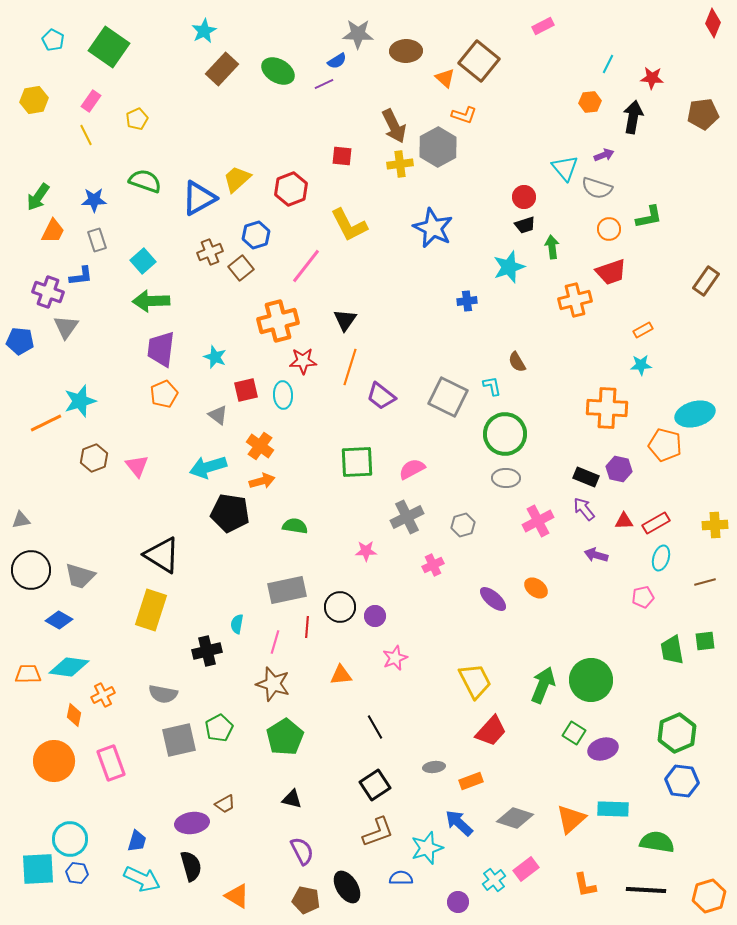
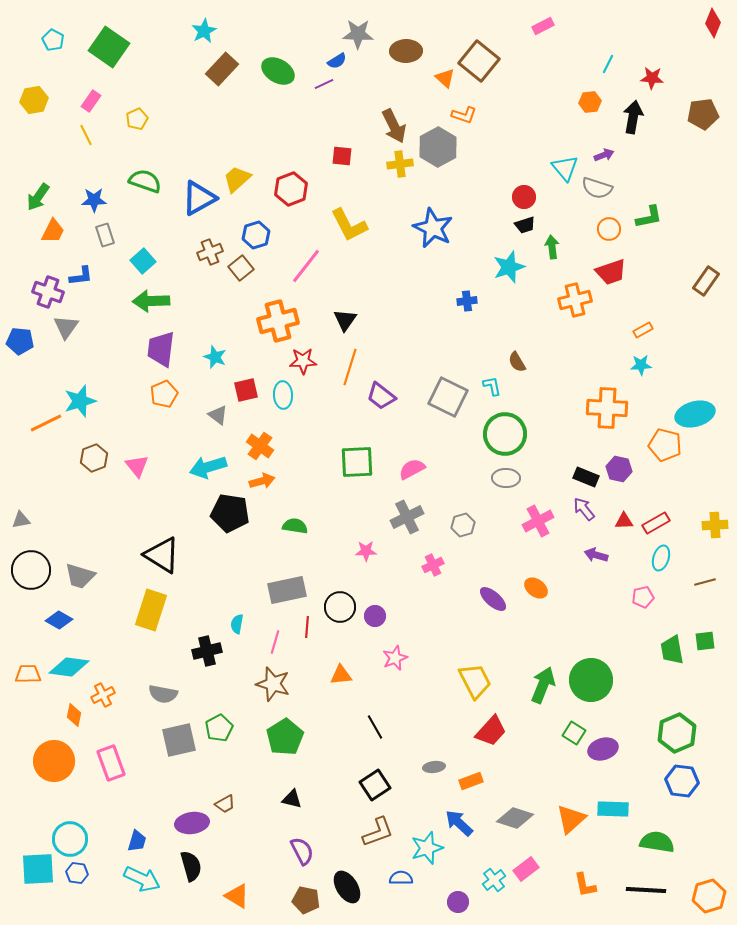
gray rectangle at (97, 240): moved 8 px right, 5 px up
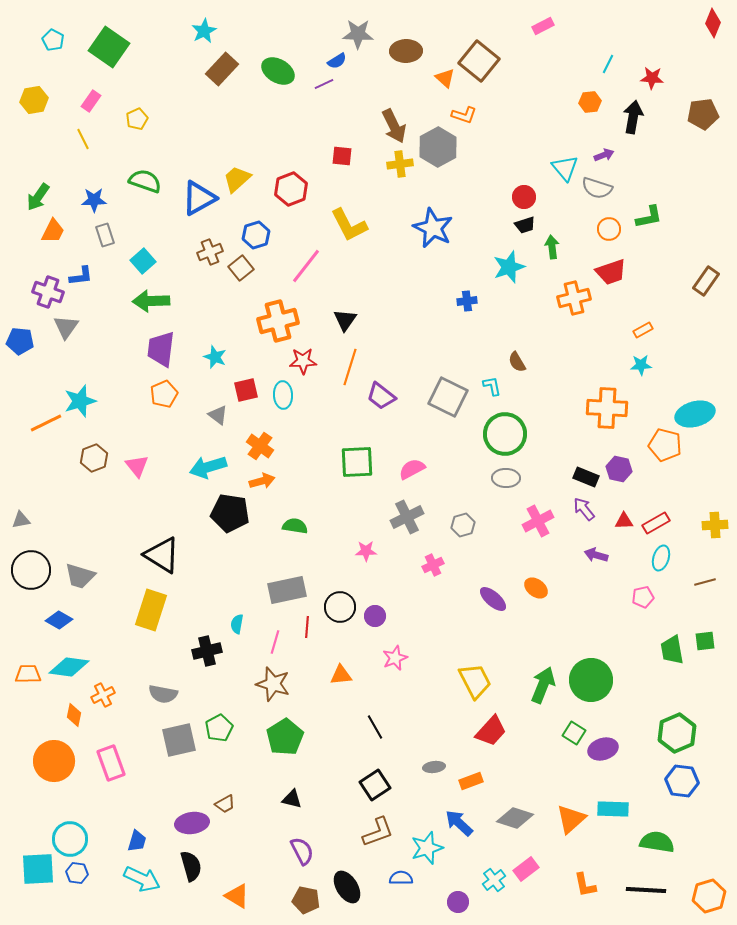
yellow line at (86, 135): moved 3 px left, 4 px down
orange cross at (575, 300): moved 1 px left, 2 px up
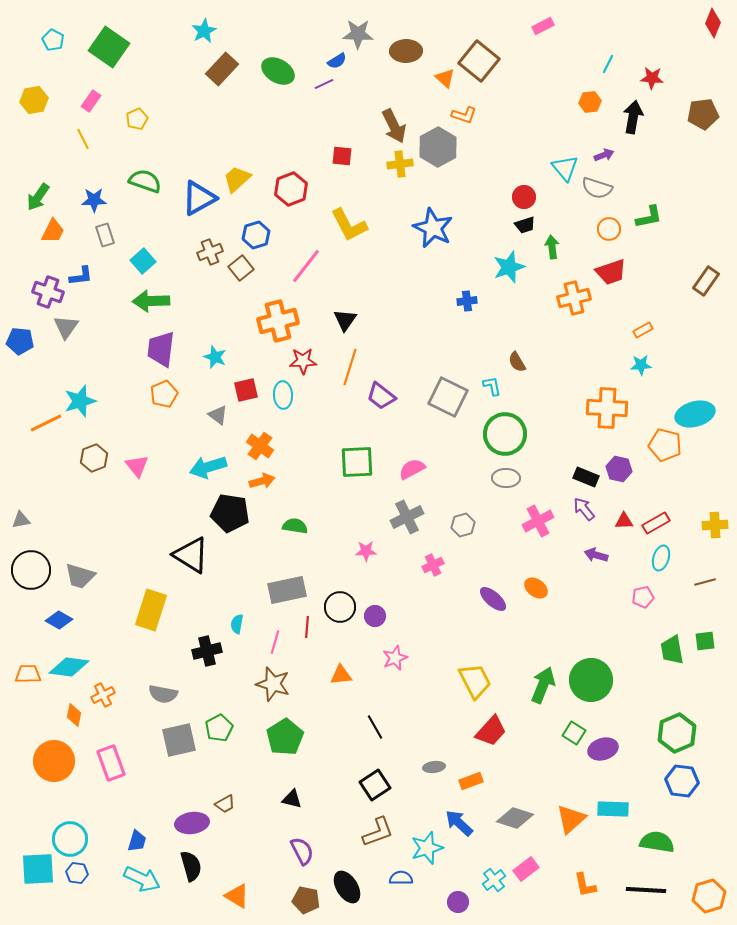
black triangle at (162, 555): moved 29 px right
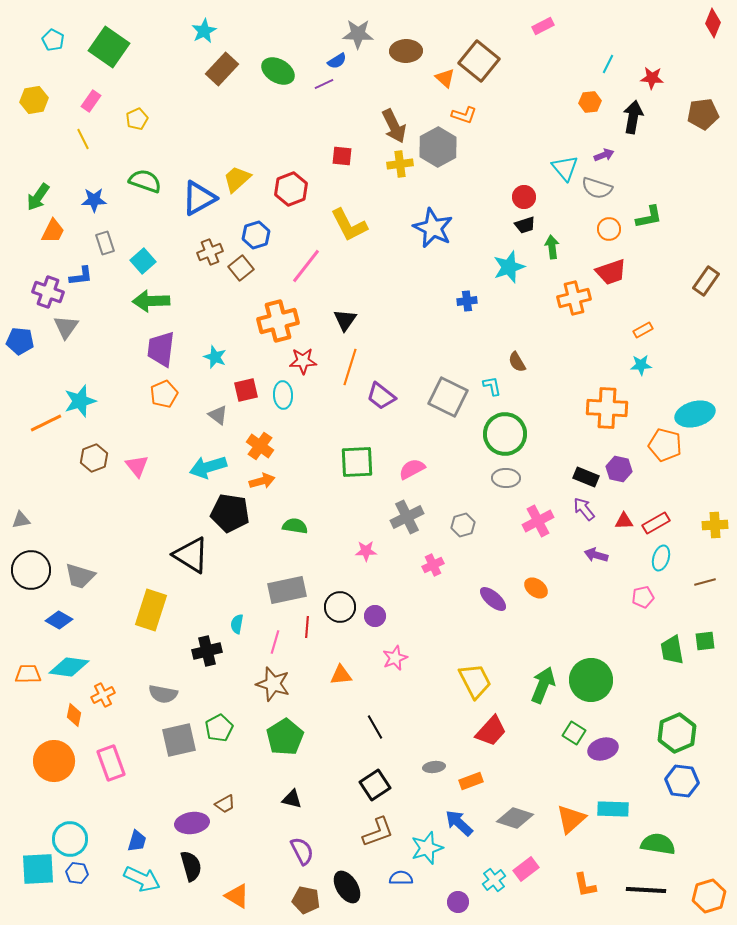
gray rectangle at (105, 235): moved 8 px down
green semicircle at (657, 842): moved 1 px right, 2 px down
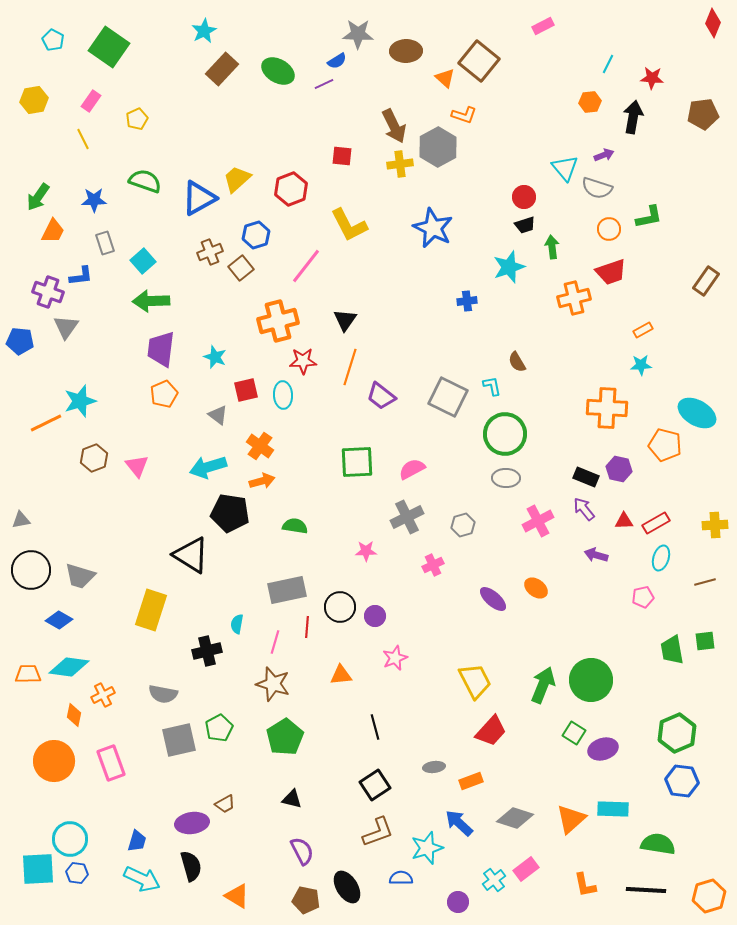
cyan ellipse at (695, 414): moved 2 px right, 1 px up; rotated 45 degrees clockwise
black line at (375, 727): rotated 15 degrees clockwise
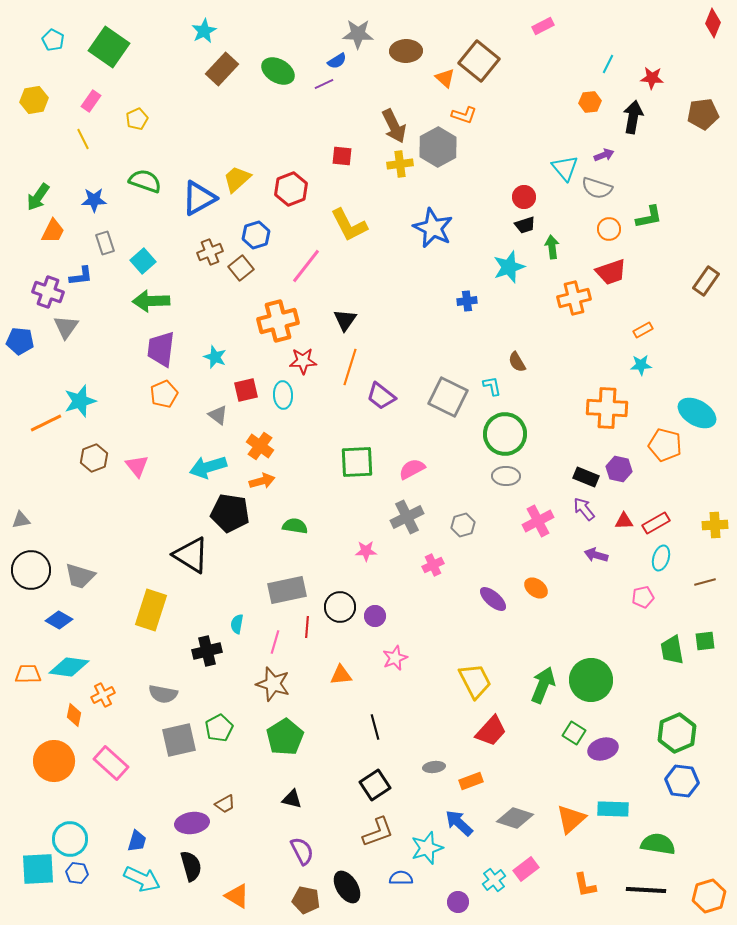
gray ellipse at (506, 478): moved 2 px up
pink rectangle at (111, 763): rotated 28 degrees counterclockwise
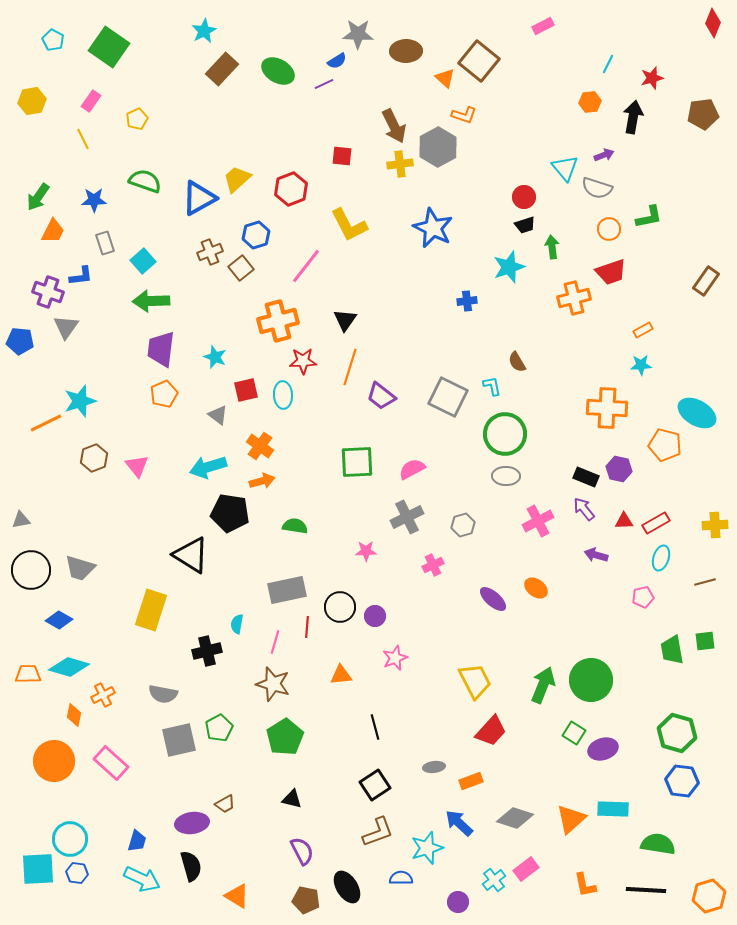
red star at (652, 78): rotated 20 degrees counterclockwise
yellow hexagon at (34, 100): moved 2 px left, 1 px down
gray trapezoid at (80, 576): moved 8 px up
cyan diamond at (69, 667): rotated 9 degrees clockwise
green hexagon at (677, 733): rotated 21 degrees counterclockwise
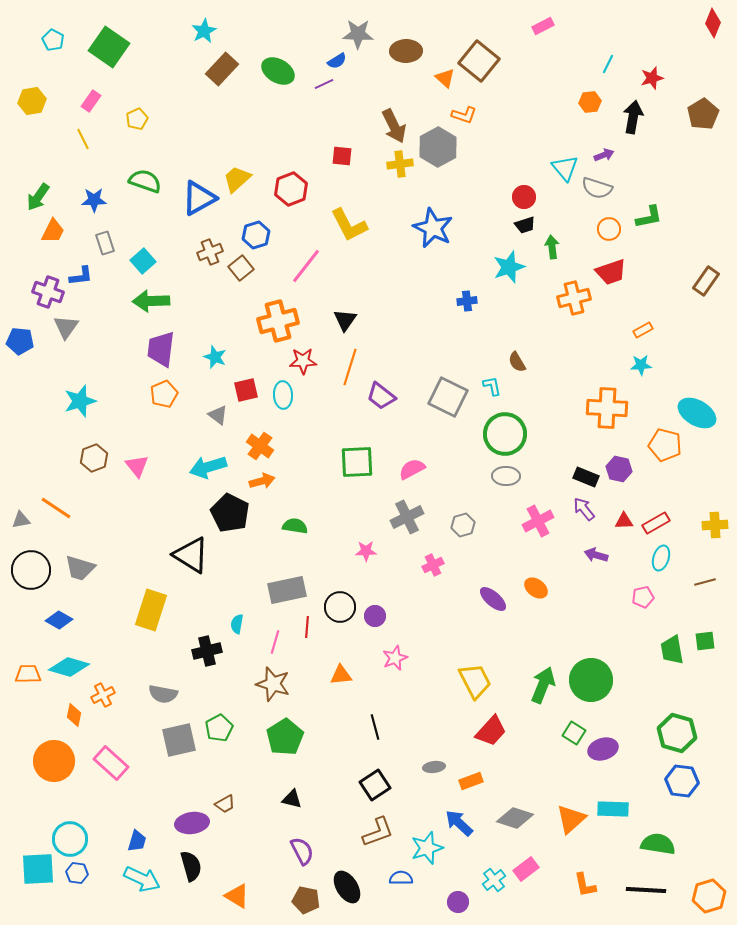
brown pentagon at (703, 114): rotated 24 degrees counterclockwise
orange line at (46, 423): moved 10 px right, 85 px down; rotated 60 degrees clockwise
black pentagon at (230, 513): rotated 18 degrees clockwise
